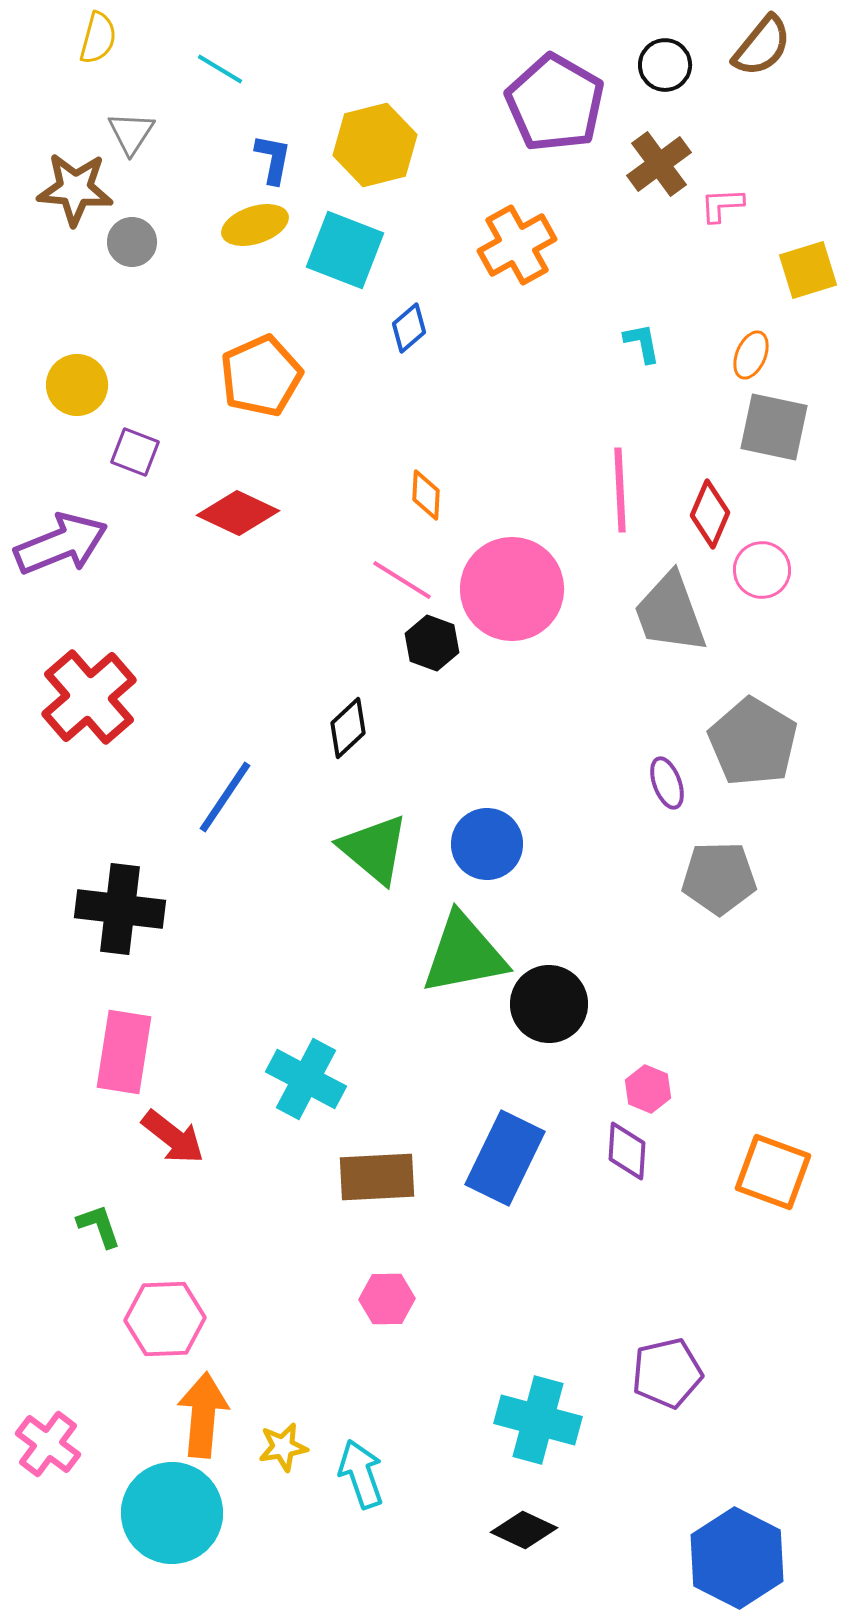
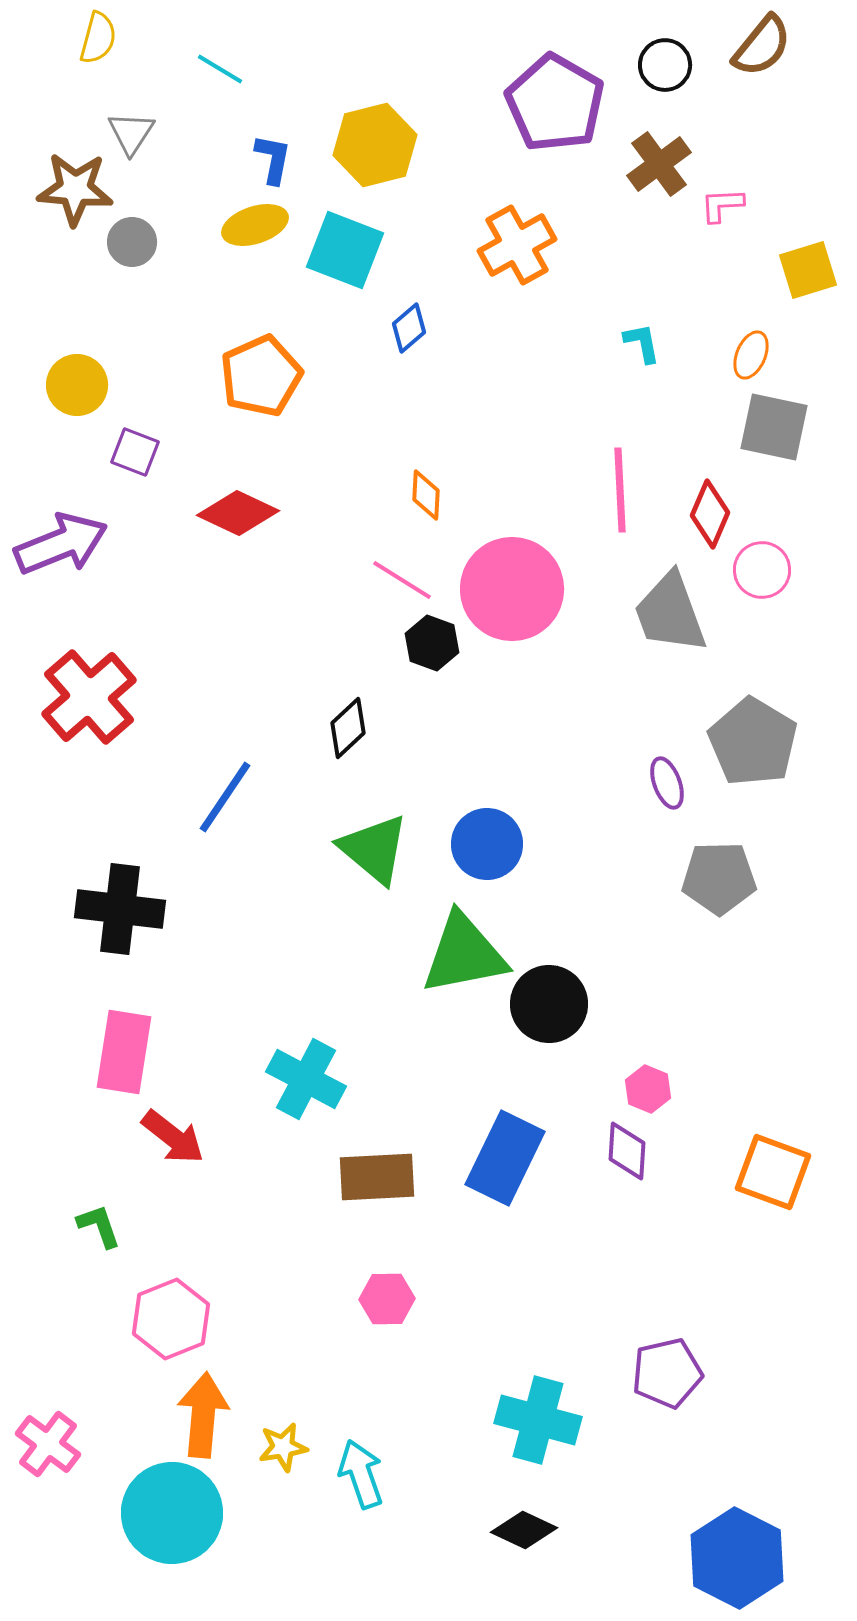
pink hexagon at (165, 1319): moved 6 px right; rotated 20 degrees counterclockwise
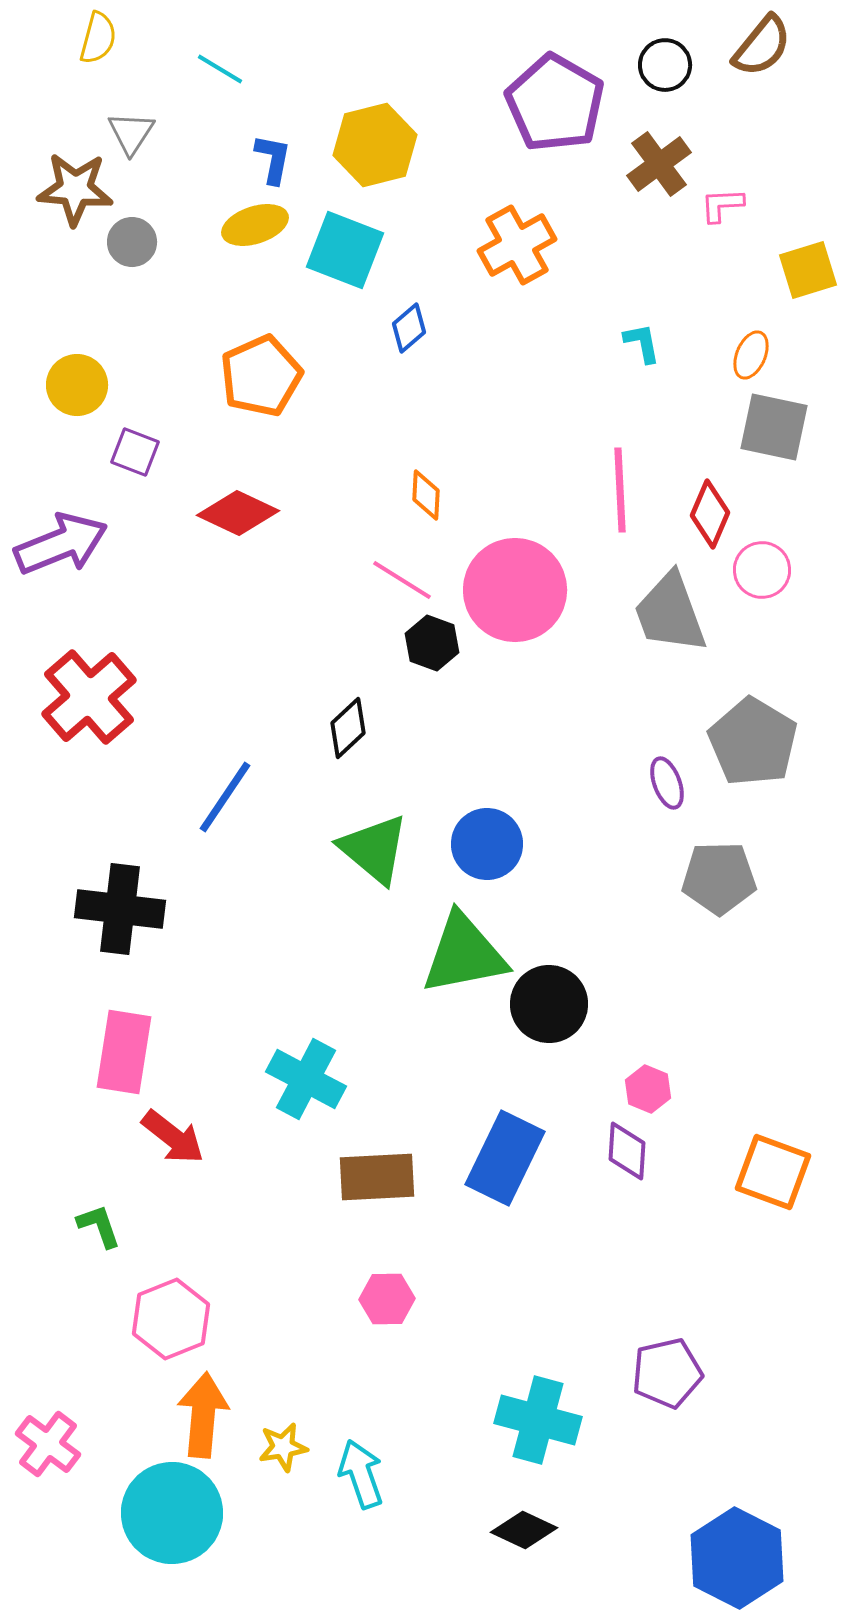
pink circle at (512, 589): moved 3 px right, 1 px down
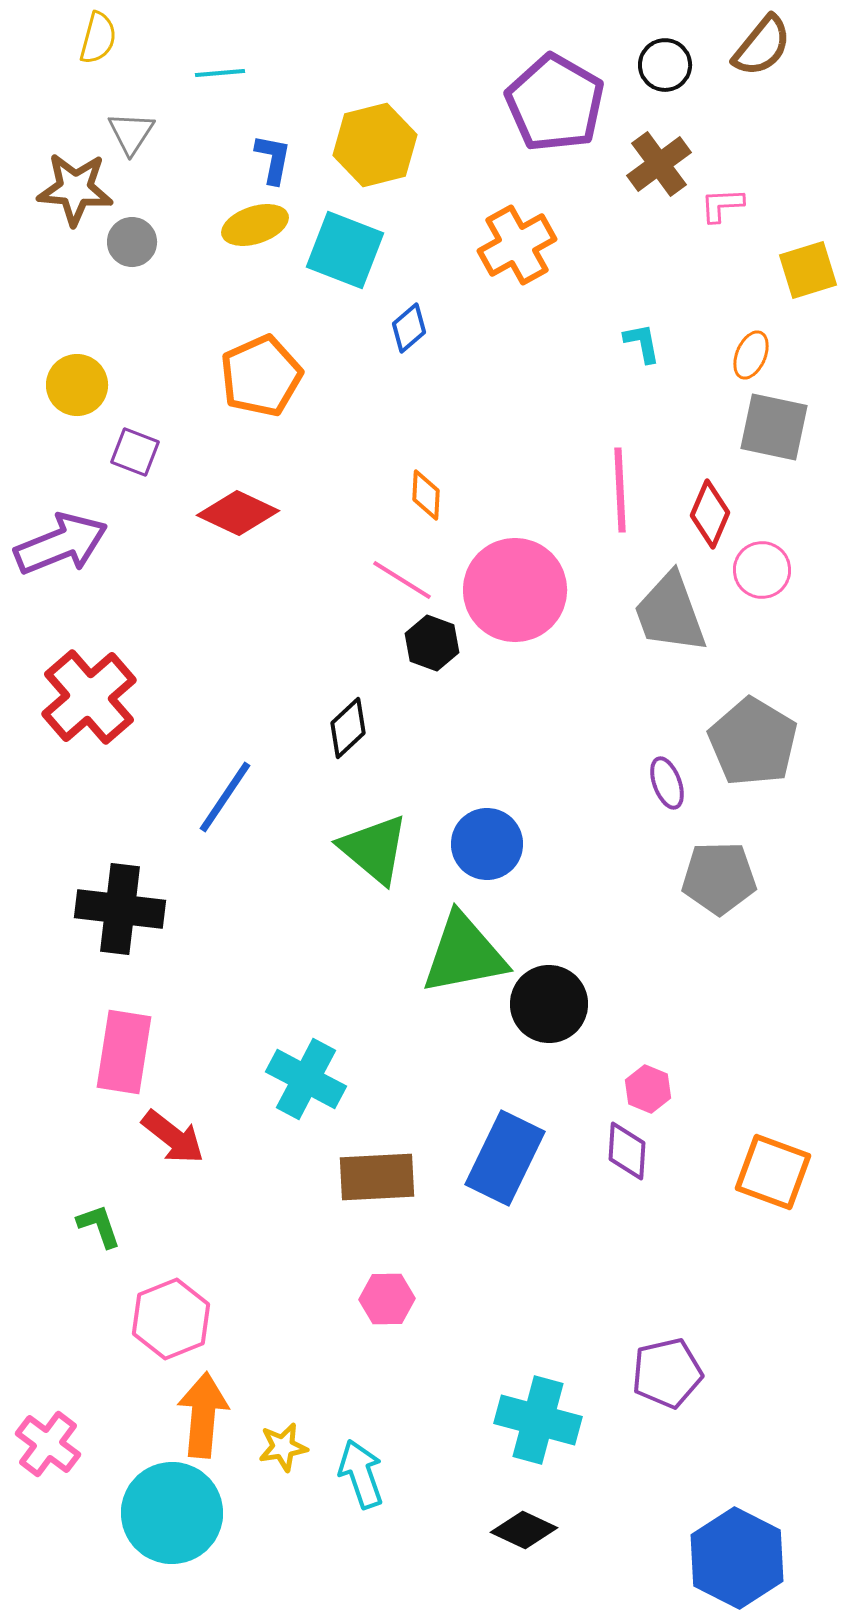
cyan line at (220, 69): moved 4 px down; rotated 36 degrees counterclockwise
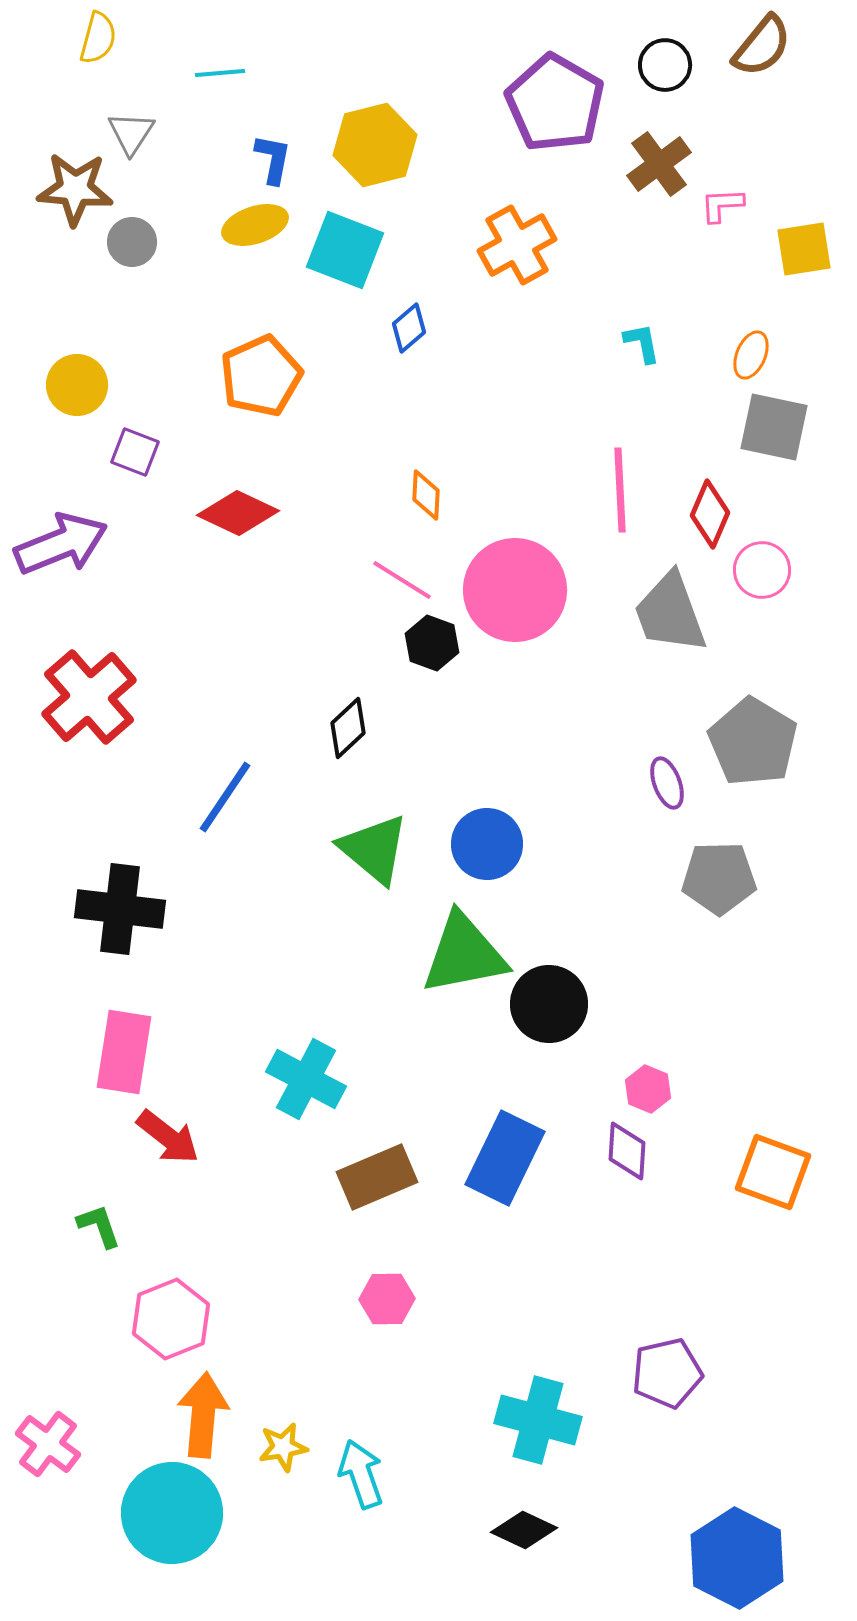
yellow square at (808, 270): moved 4 px left, 21 px up; rotated 8 degrees clockwise
red arrow at (173, 1137): moved 5 px left
brown rectangle at (377, 1177): rotated 20 degrees counterclockwise
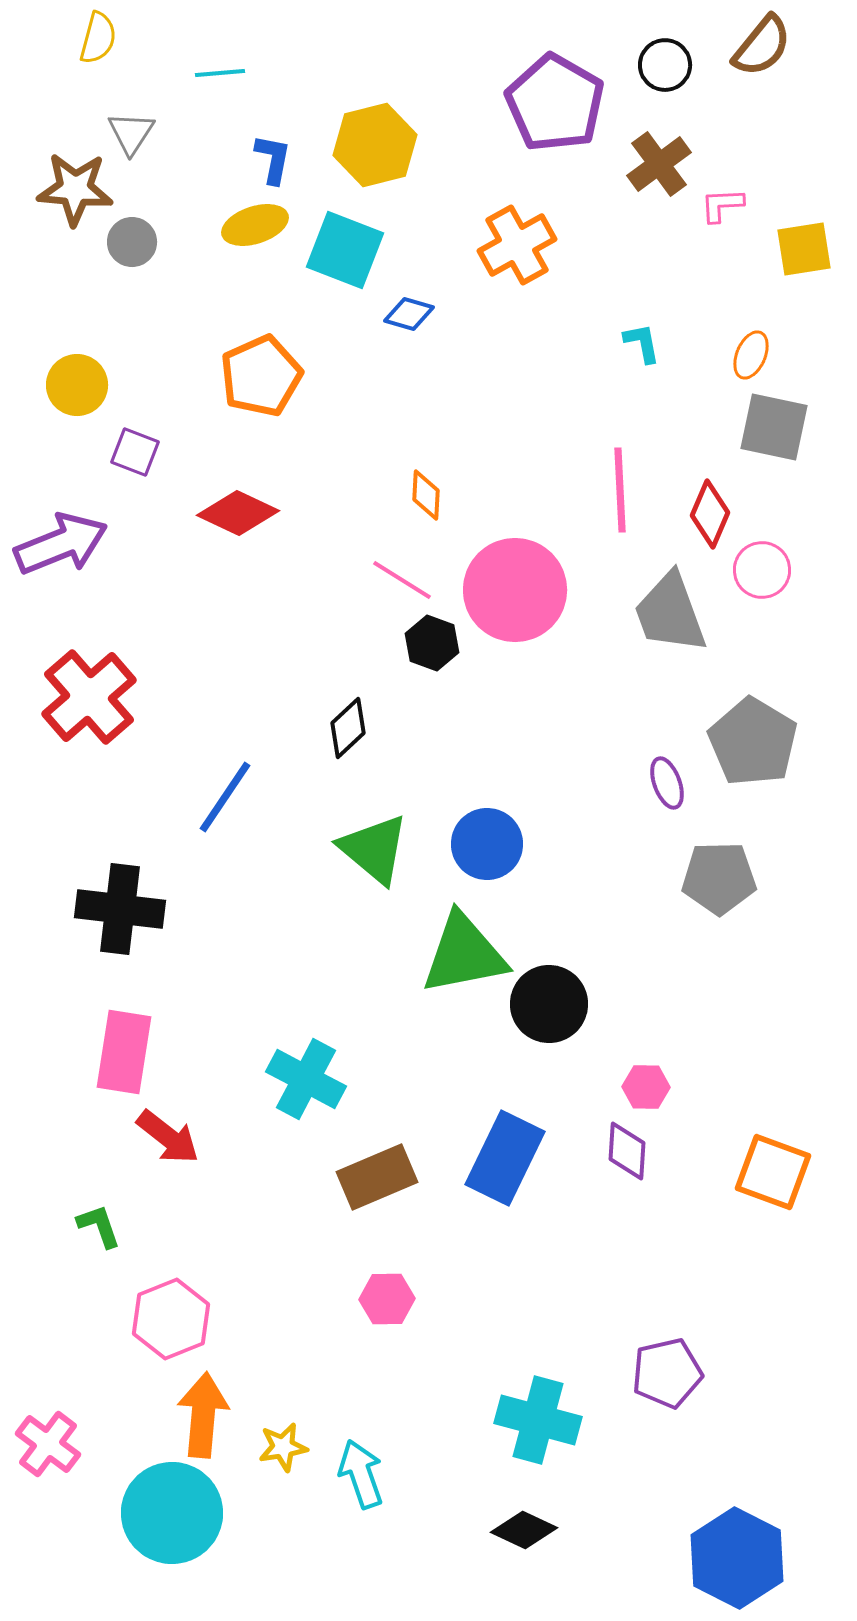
blue diamond at (409, 328): moved 14 px up; rotated 57 degrees clockwise
pink hexagon at (648, 1089): moved 2 px left, 2 px up; rotated 21 degrees counterclockwise
